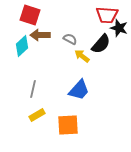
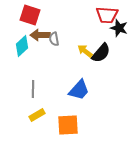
gray semicircle: moved 16 px left; rotated 128 degrees counterclockwise
black semicircle: moved 9 px down
yellow arrow: moved 3 px right, 5 px up
gray line: rotated 12 degrees counterclockwise
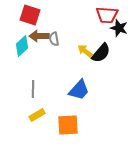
brown arrow: moved 1 px left, 1 px down
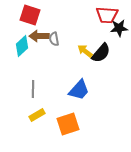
black star: rotated 24 degrees counterclockwise
orange square: moved 1 px up; rotated 15 degrees counterclockwise
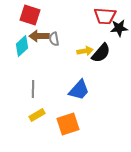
red trapezoid: moved 2 px left, 1 px down
yellow arrow: rotated 133 degrees clockwise
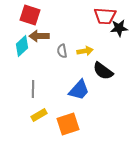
gray semicircle: moved 8 px right, 12 px down
black semicircle: moved 2 px right, 18 px down; rotated 85 degrees clockwise
yellow rectangle: moved 2 px right
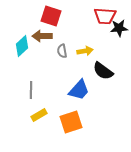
red square: moved 21 px right, 1 px down
brown arrow: moved 3 px right
gray line: moved 2 px left, 1 px down
orange square: moved 3 px right, 2 px up
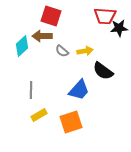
gray semicircle: rotated 40 degrees counterclockwise
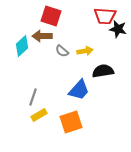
black star: moved 1 px left, 1 px down; rotated 18 degrees clockwise
black semicircle: rotated 135 degrees clockwise
gray line: moved 2 px right, 7 px down; rotated 18 degrees clockwise
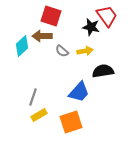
red trapezoid: moved 2 px right; rotated 130 degrees counterclockwise
black star: moved 27 px left, 2 px up
blue trapezoid: moved 2 px down
